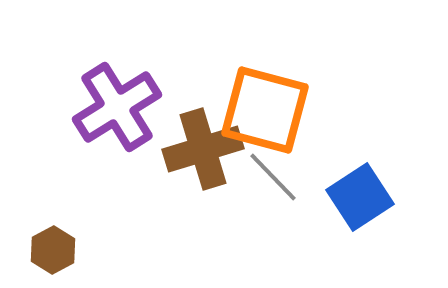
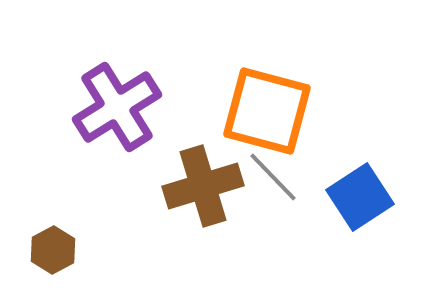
orange square: moved 2 px right, 1 px down
brown cross: moved 37 px down
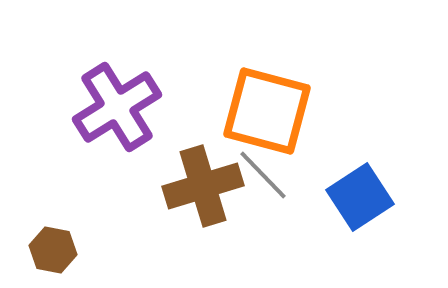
gray line: moved 10 px left, 2 px up
brown hexagon: rotated 21 degrees counterclockwise
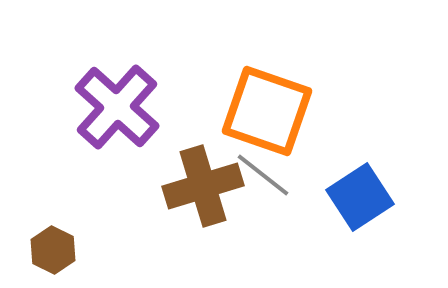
purple cross: rotated 16 degrees counterclockwise
orange square: rotated 4 degrees clockwise
gray line: rotated 8 degrees counterclockwise
brown hexagon: rotated 15 degrees clockwise
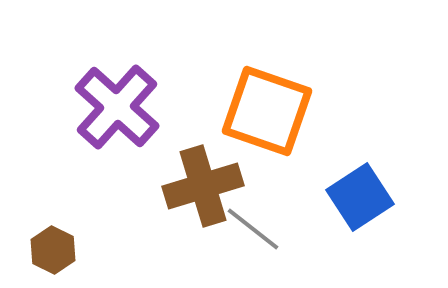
gray line: moved 10 px left, 54 px down
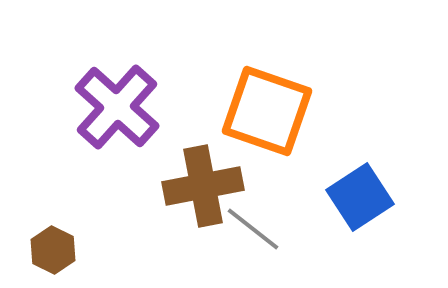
brown cross: rotated 6 degrees clockwise
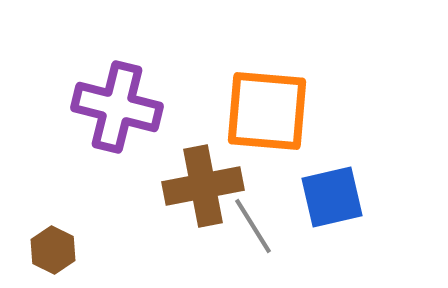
purple cross: rotated 28 degrees counterclockwise
orange square: rotated 14 degrees counterclockwise
blue square: moved 28 px left; rotated 20 degrees clockwise
gray line: moved 3 px up; rotated 20 degrees clockwise
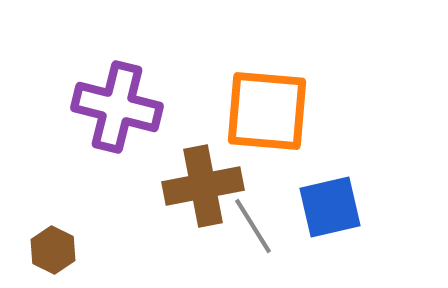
blue square: moved 2 px left, 10 px down
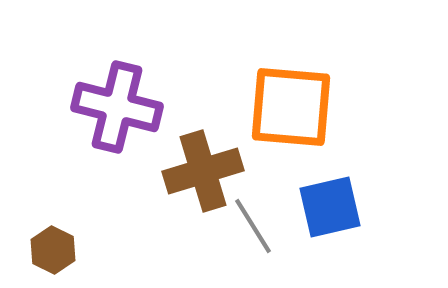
orange square: moved 24 px right, 4 px up
brown cross: moved 15 px up; rotated 6 degrees counterclockwise
